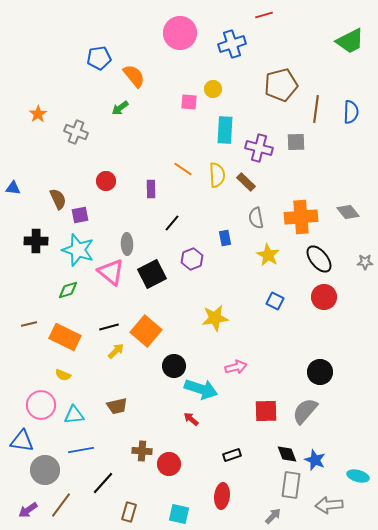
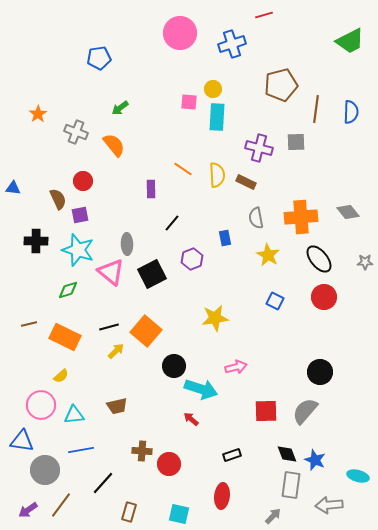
orange semicircle at (134, 76): moved 20 px left, 69 px down
cyan rectangle at (225, 130): moved 8 px left, 13 px up
red circle at (106, 181): moved 23 px left
brown rectangle at (246, 182): rotated 18 degrees counterclockwise
yellow semicircle at (63, 375): moved 2 px left, 1 px down; rotated 63 degrees counterclockwise
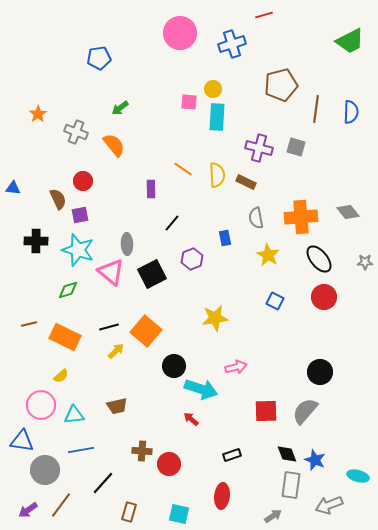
gray square at (296, 142): moved 5 px down; rotated 18 degrees clockwise
gray arrow at (329, 505): rotated 16 degrees counterclockwise
gray arrow at (273, 516): rotated 12 degrees clockwise
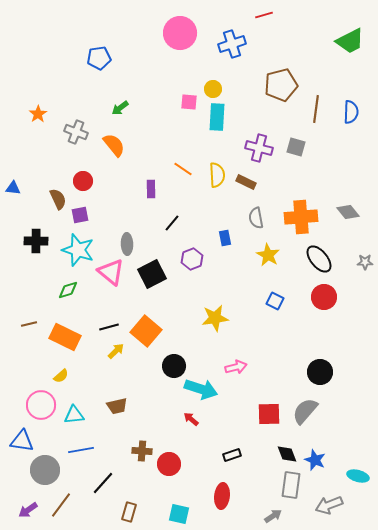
red square at (266, 411): moved 3 px right, 3 px down
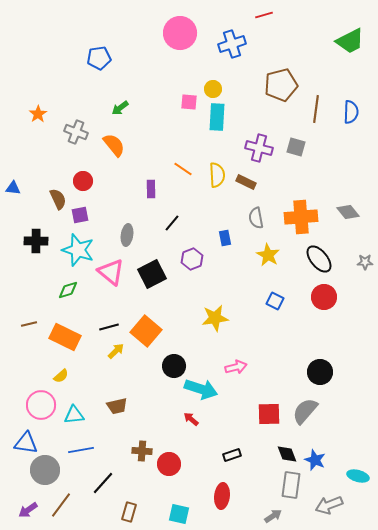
gray ellipse at (127, 244): moved 9 px up; rotated 10 degrees clockwise
blue triangle at (22, 441): moved 4 px right, 2 px down
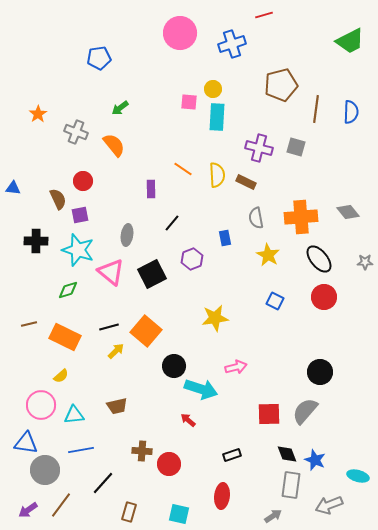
red arrow at (191, 419): moved 3 px left, 1 px down
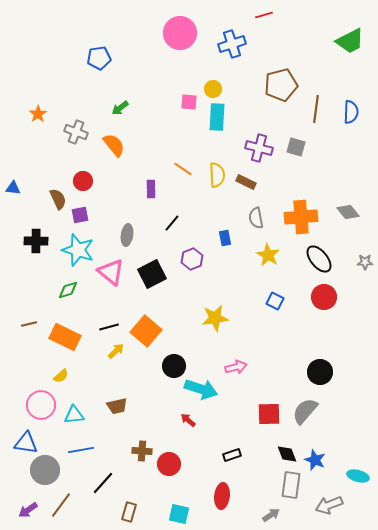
gray arrow at (273, 516): moved 2 px left, 1 px up
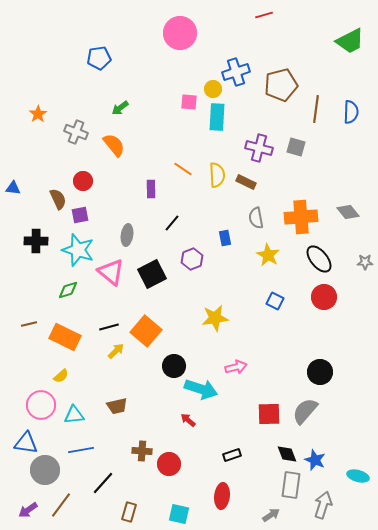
blue cross at (232, 44): moved 4 px right, 28 px down
gray arrow at (329, 505): moved 6 px left; rotated 128 degrees clockwise
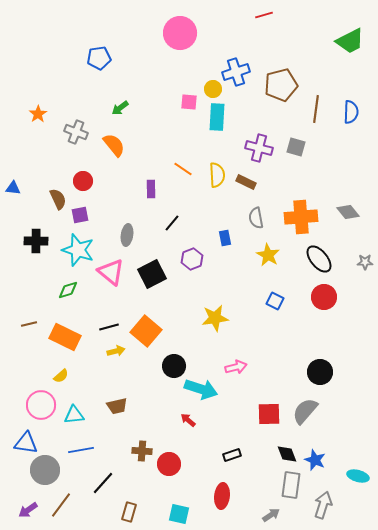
yellow arrow at (116, 351): rotated 30 degrees clockwise
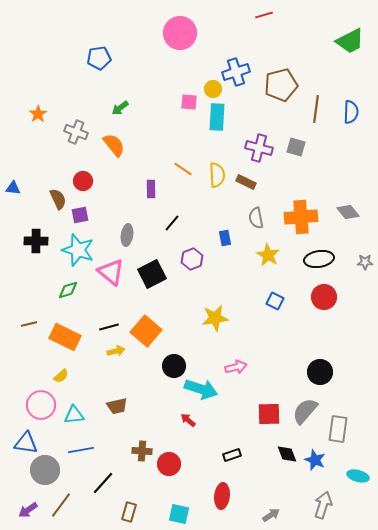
black ellipse at (319, 259): rotated 60 degrees counterclockwise
gray rectangle at (291, 485): moved 47 px right, 56 px up
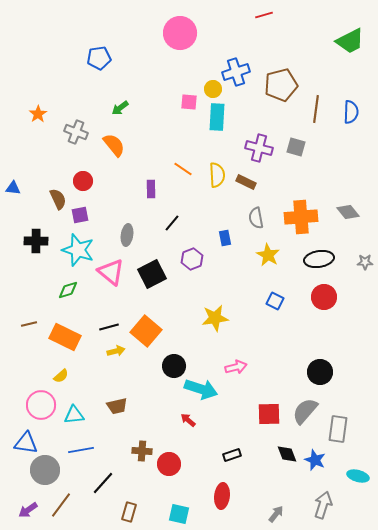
gray arrow at (271, 515): moved 5 px right, 1 px up; rotated 18 degrees counterclockwise
